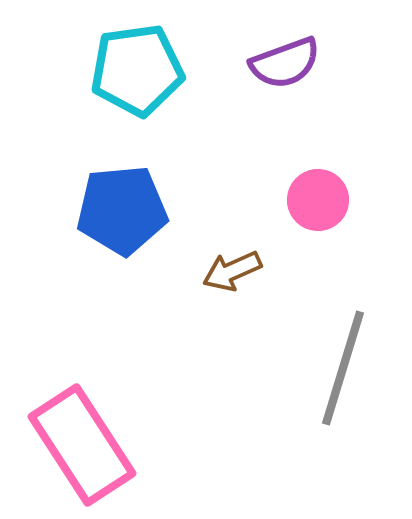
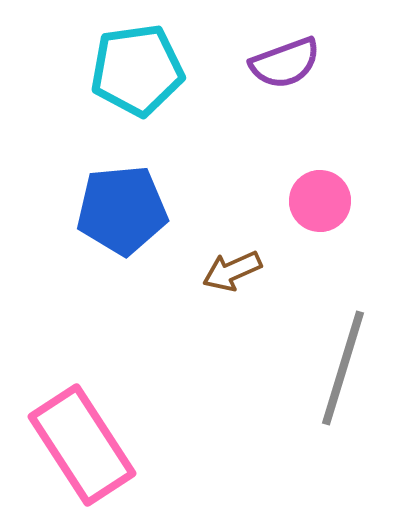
pink circle: moved 2 px right, 1 px down
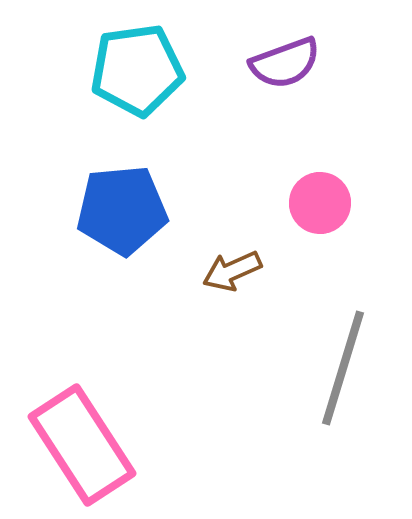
pink circle: moved 2 px down
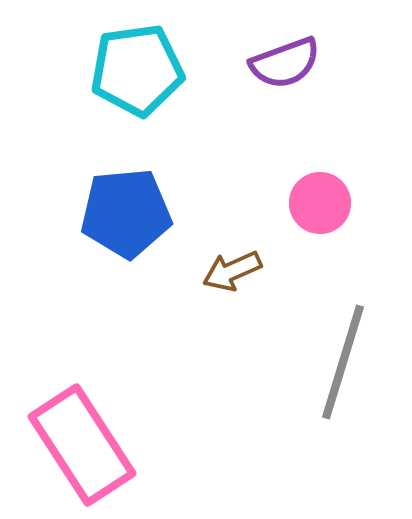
blue pentagon: moved 4 px right, 3 px down
gray line: moved 6 px up
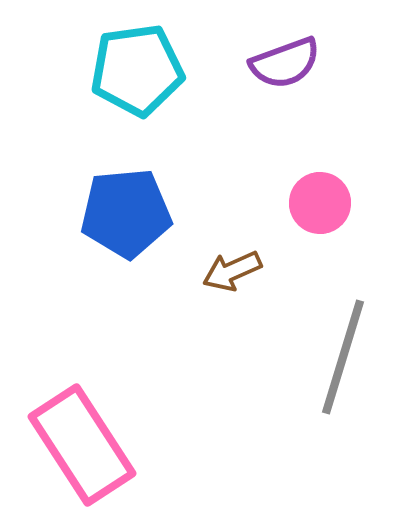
gray line: moved 5 px up
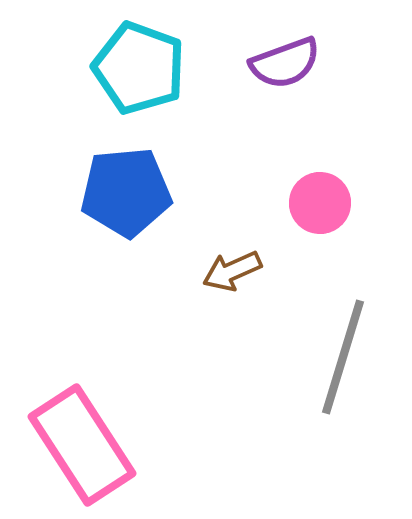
cyan pentagon: moved 2 px right, 2 px up; rotated 28 degrees clockwise
blue pentagon: moved 21 px up
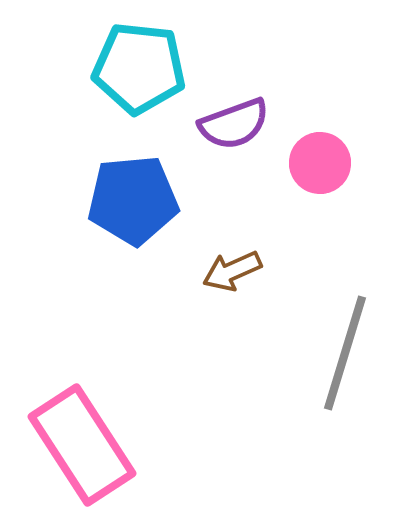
purple semicircle: moved 51 px left, 61 px down
cyan pentagon: rotated 14 degrees counterclockwise
blue pentagon: moved 7 px right, 8 px down
pink circle: moved 40 px up
gray line: moved 2 px right, 4 px up
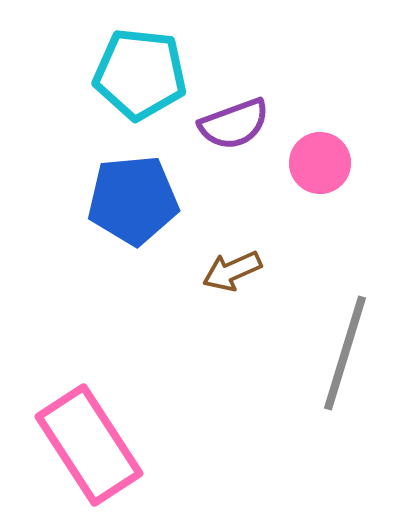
cyan pentagon: moved 1 px right, 6 px down
pink rectangle: moved 7 px right
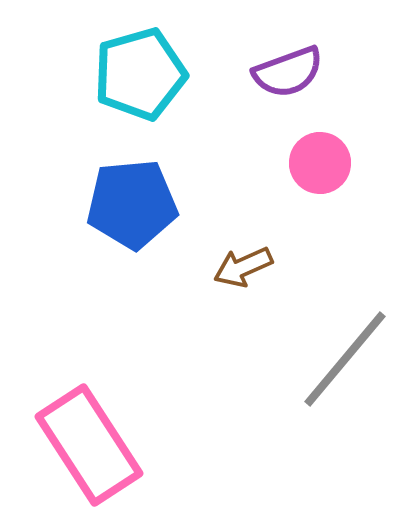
cyan pentagon: rotated 22 degrees counterclockwise
purple semicircle: moved 54 px right, 52 px up
blue pentagon: moved 1 px left, 4 px down
brown arrow: moved 11 px right, 4 px up
gray line: moved 6 px down; rotated 23 degrees clockwise
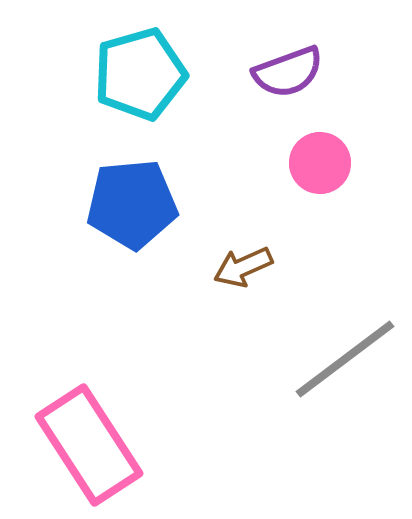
gray line: rotated 13 degrees clockwise
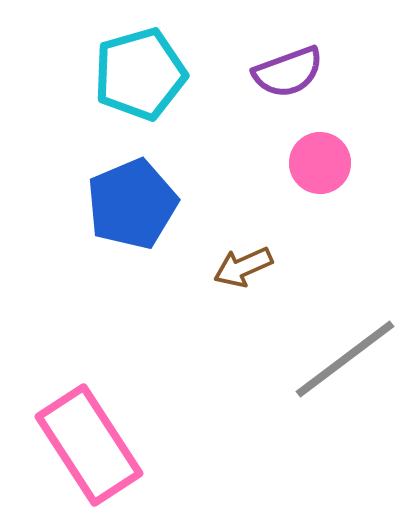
blue pentagon: rotated 18 degrees counterclockwise
